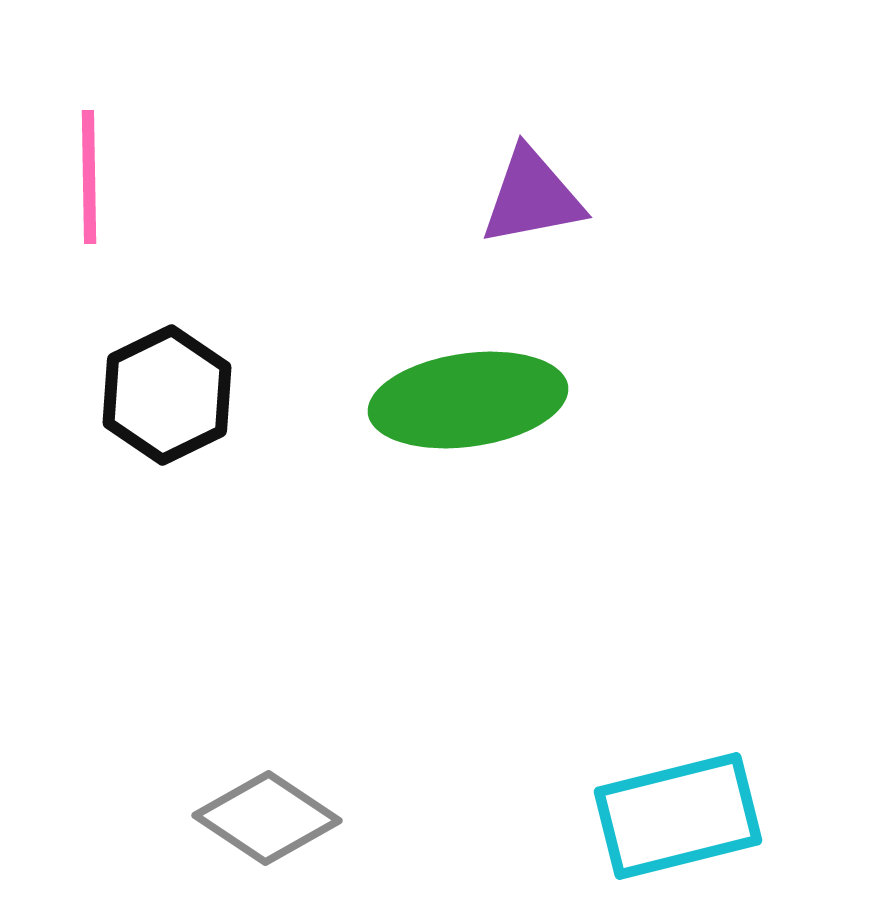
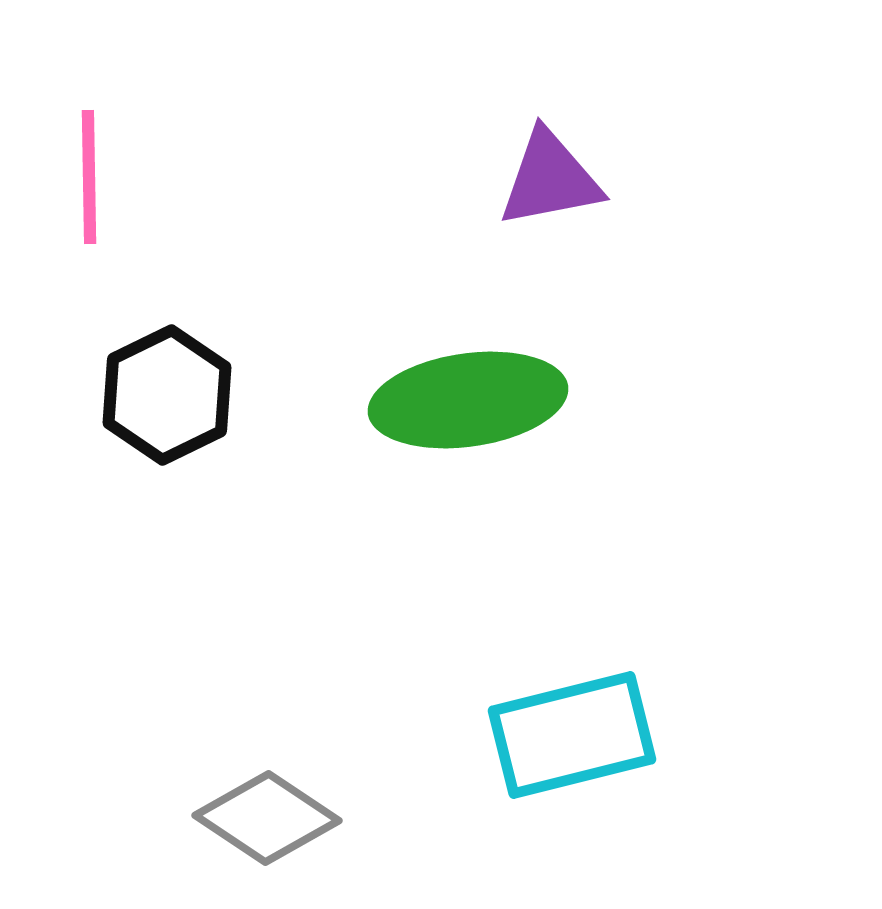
purple triangle: moved 18 px right, 18 px up
cyan rectangle: moved 106 px left, 81 px up
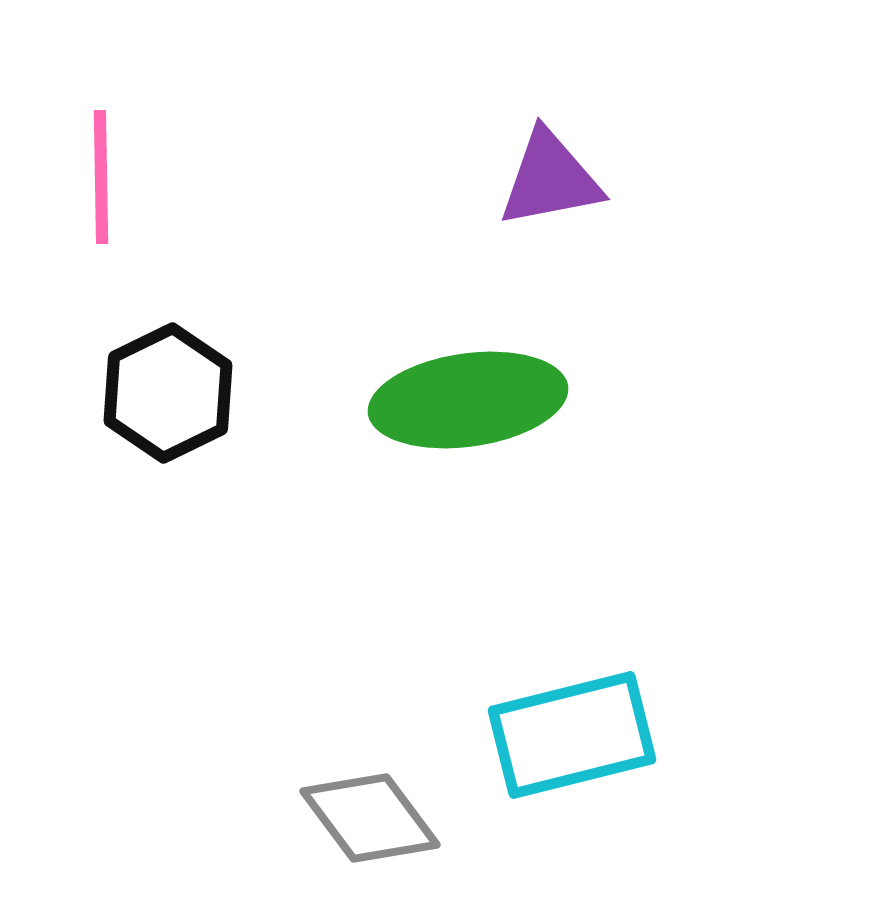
pink line: moved 12 px right
black hexagon: moved 1 px right, 2 px up
gray diamond: moved 103 px right; rotated 20 degrees clockwise
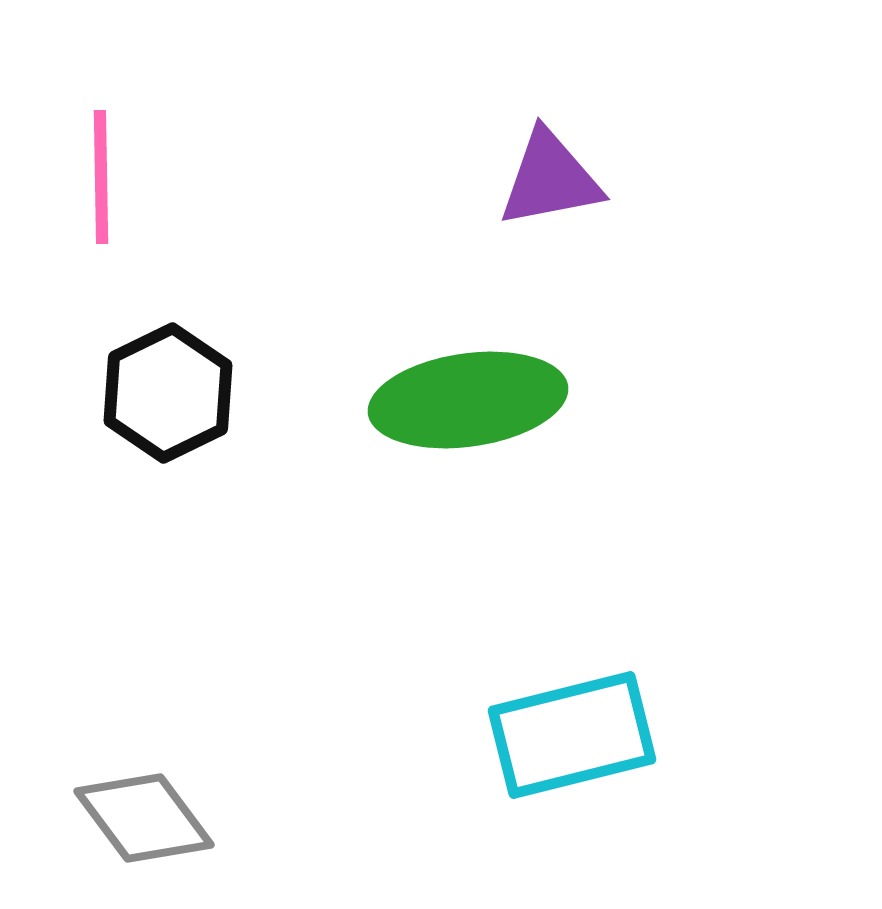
gray diamond: moved 226 px left
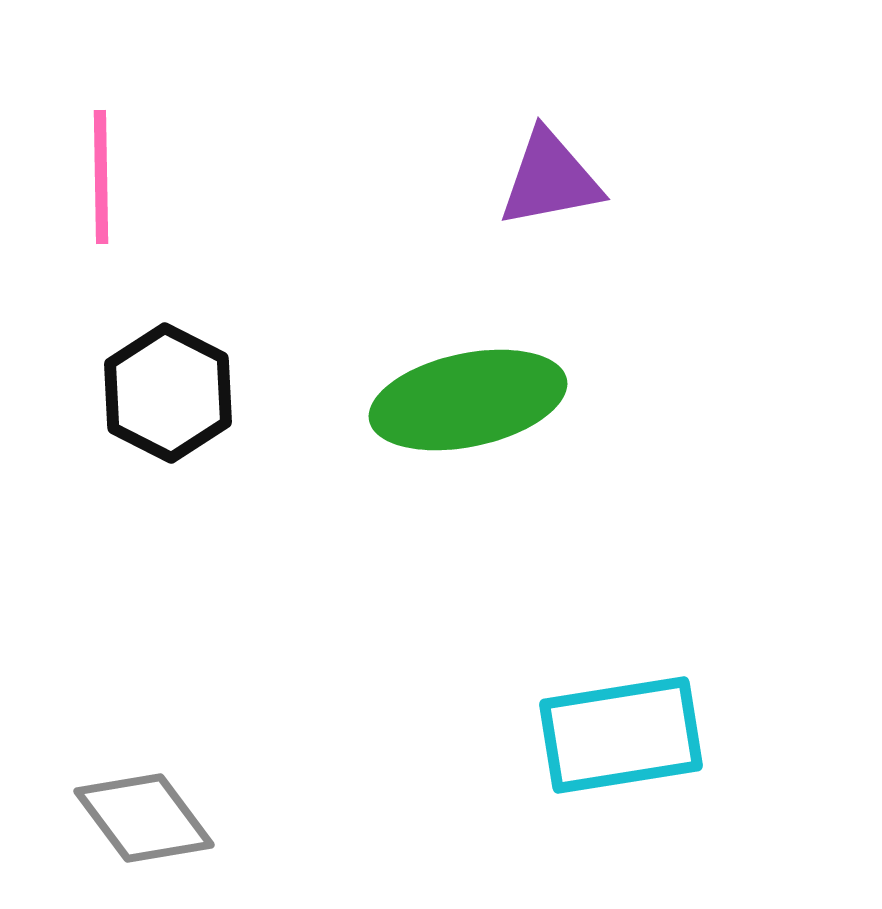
black hexagon: rotated 7 degrees counterclockwise
green ellipse: rotated 4 degrees counterclockwise
cyan rectangle: moved 49 px right; rotated 5 degrees clockwise
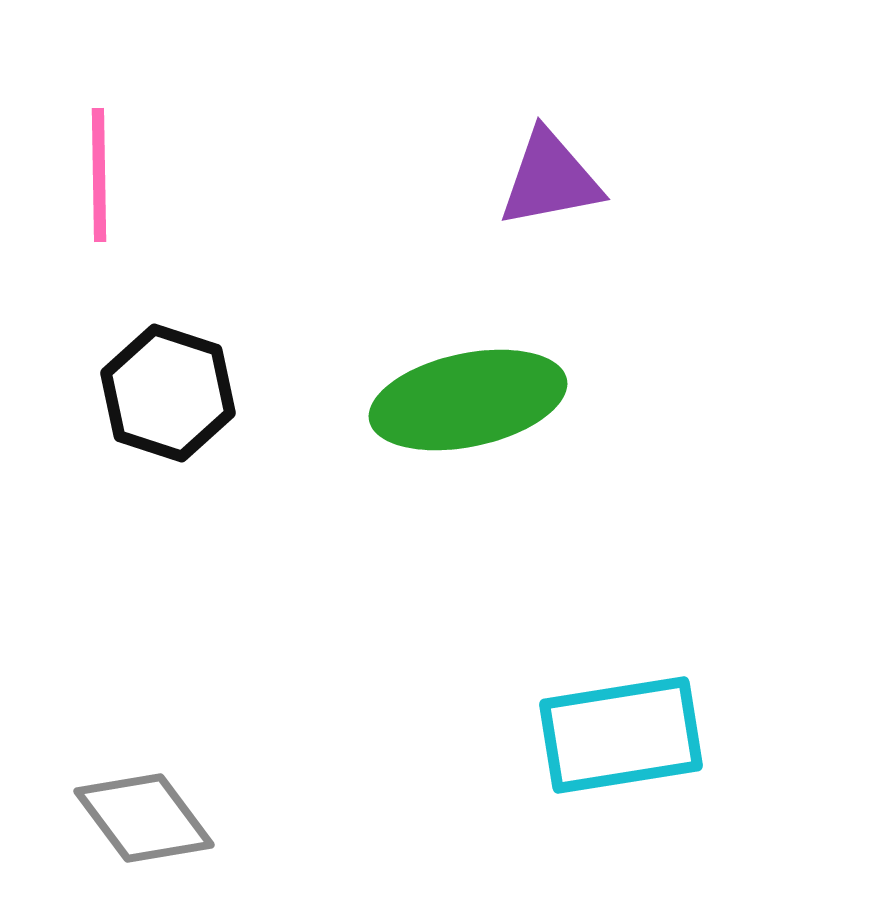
pink line: moved 2 px left, 2 px up
black hexagon: rotated 9 degrees counterclockwise
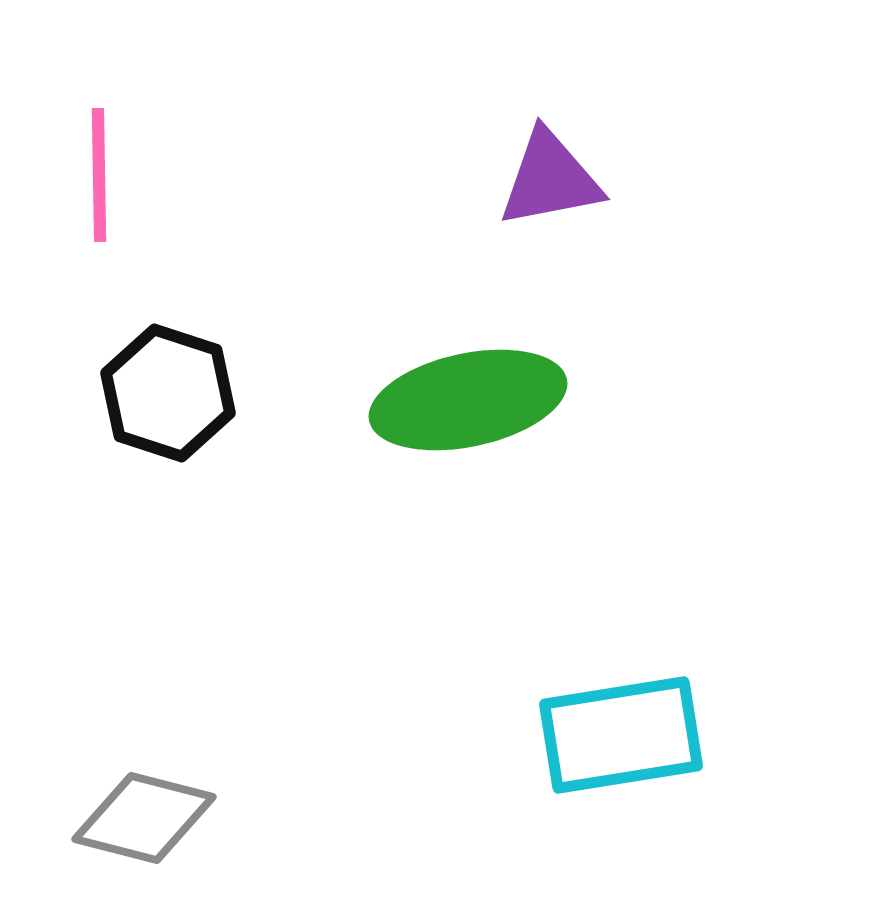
gray diamond: rotated 39 degrees counterclockwise
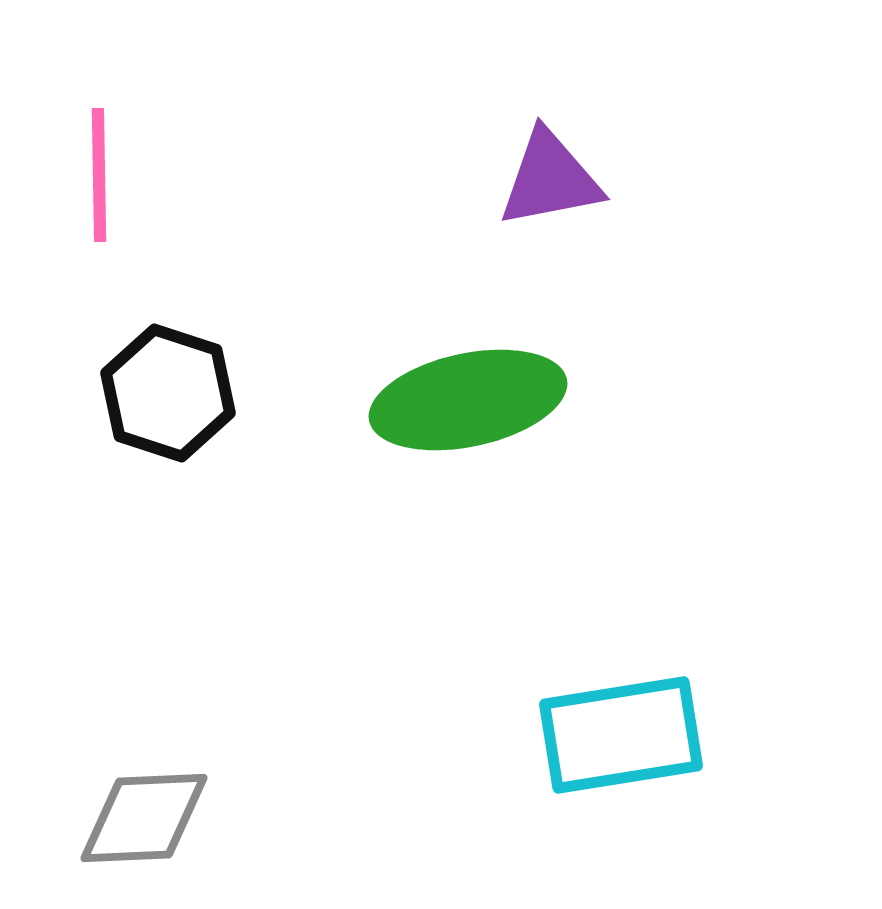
gray diamond: rotated 17 degrees counterclockwise
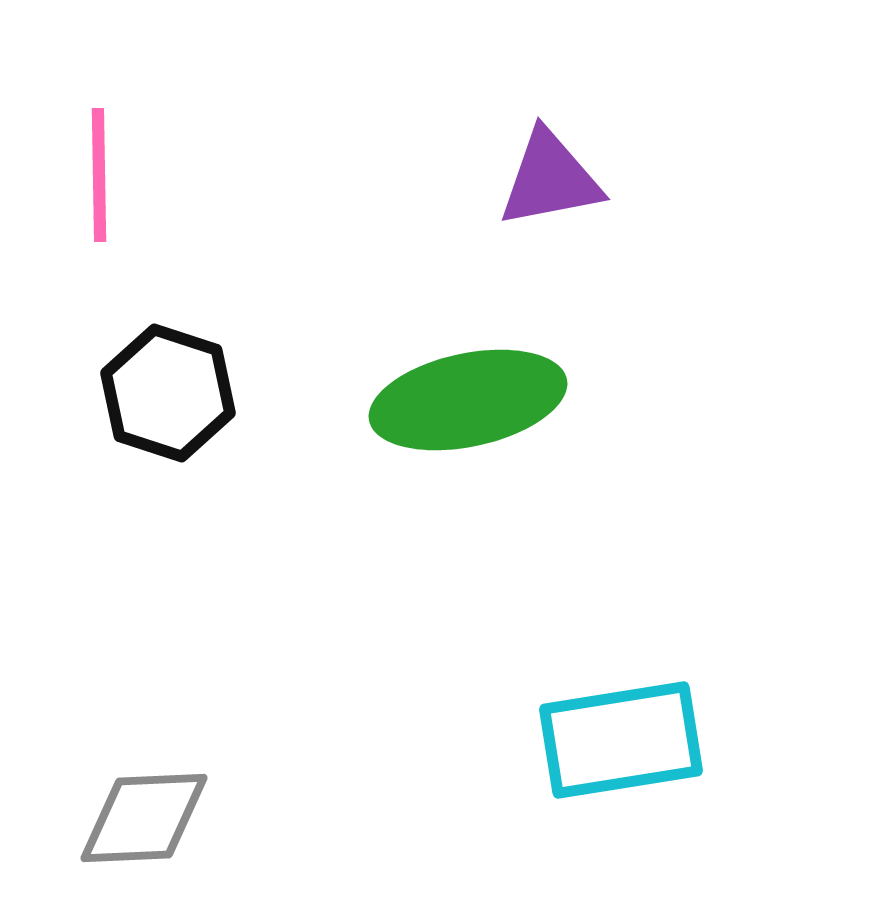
cyan rectangle: moved 5 px down
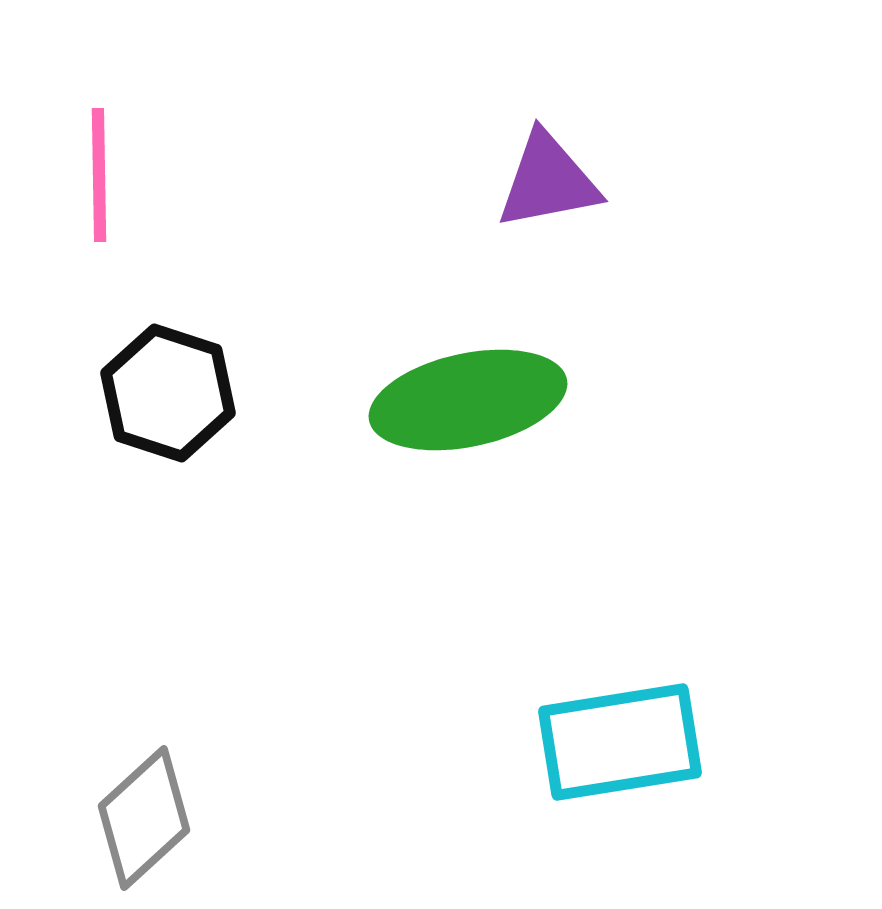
purple triangle: moved 2 px left, 2 px down
cyan rectangle: moved 1 px left, 2 px down
gray diamond: rotated 40 degrees counterclockwise
